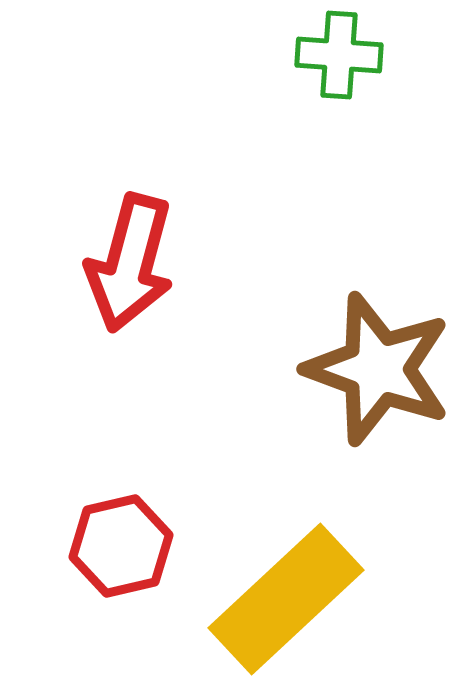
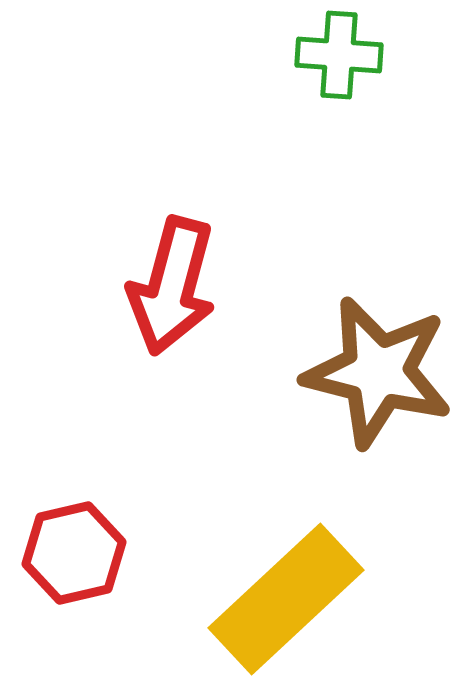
red arrow: moved 42 px right, 23 px down
brown star: moved 3 px down; rotated 6 degrees counterclockwise
red hexagon: moved 47 px left, 7 px down
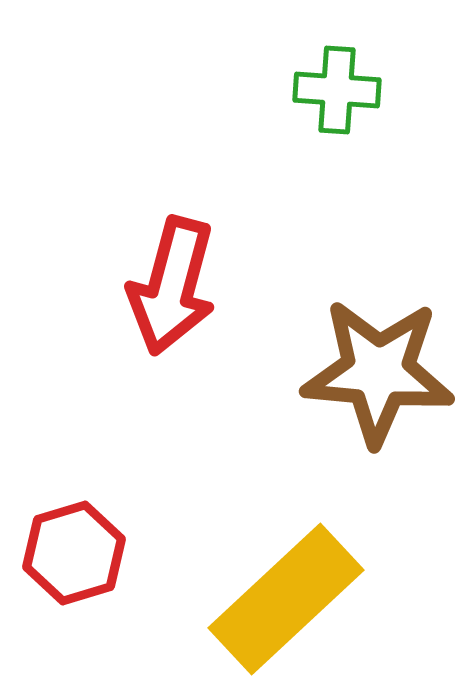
green cross: moved 2 px left, 35 px down
brown star: rotated 9 degrees counterclockwise
red hexagon: rotated 4 degrees counterclockwise
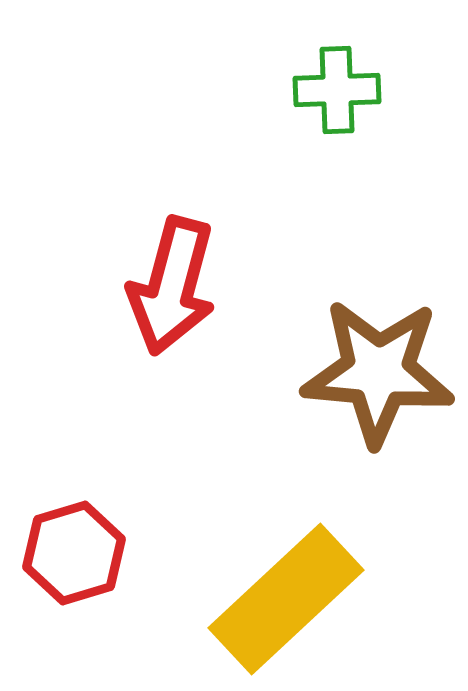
green cross: rotated 6 degrees counterclockwise
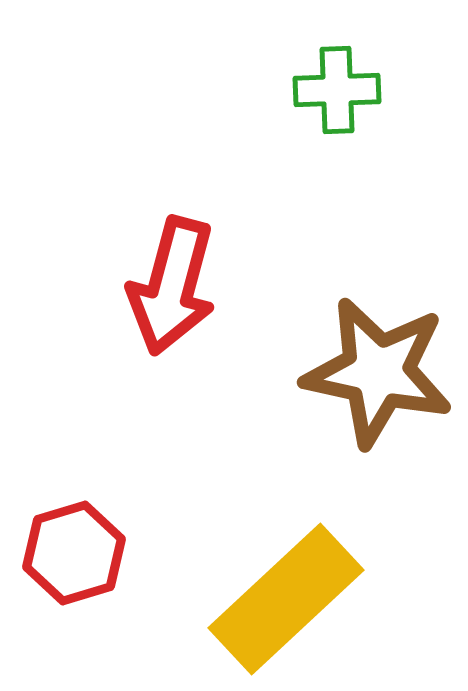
brown star: rotated 7 degrees clockwise
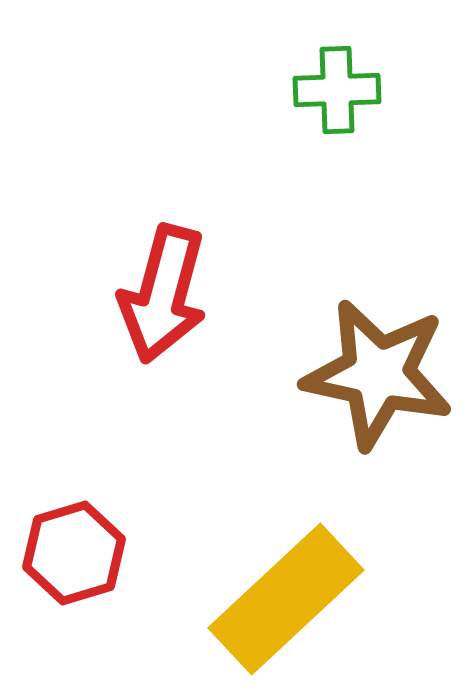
red arrow: moved 9 px left, 8 px down
brown star: moved 2 px down
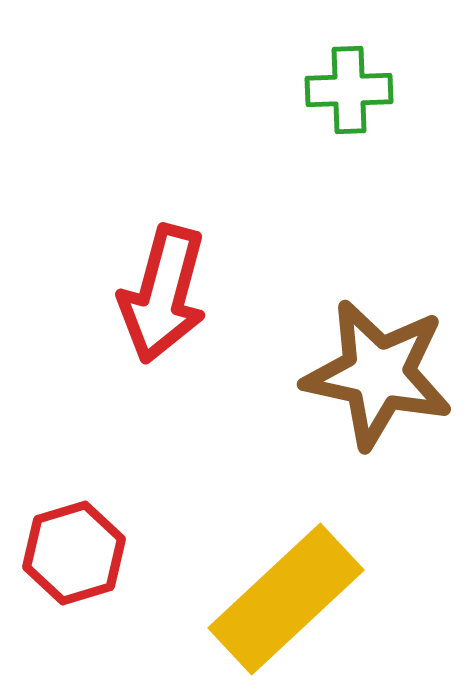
green cross: moved 12 px right
